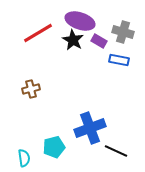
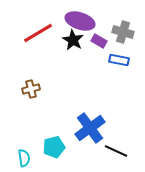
blue cross: rotated 16 degrees counterclockwise
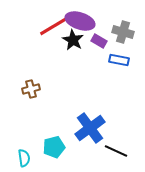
red line: moved 16 px right, 7 px up
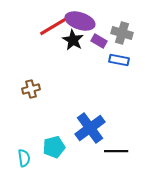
gray cross: moved 1 px left, 1 px down
black line: rotated 25 degrees counterclockwise
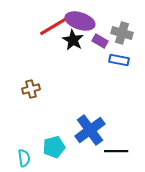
purple rectangle: moved 1 px right
blue cross: moved 2 px down
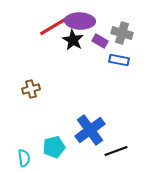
purple ellipse: rotated 16 degrees counterclockwise
black line: rotated 20 degrees counterclockwise
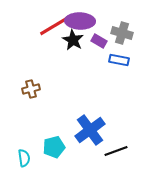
purple rectangle: moved 1 px left
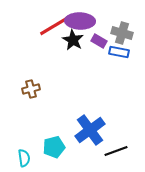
blue rectangle: moved 8 px up
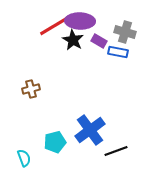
gray cross: moved 3 px right, 1 px up
blue rectangle: moved 1 px left
cyan pentagon: moved 1 px right, 5 px up
cyan semicircle: rotated 12 degrees counterclockwise
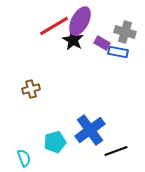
purple ellipse: rotated 64 degrees counterclockwise
purple rectangle: moved 3 px right, 2 px down
